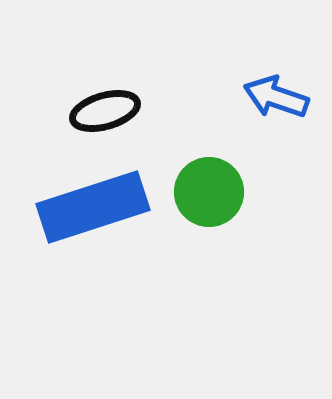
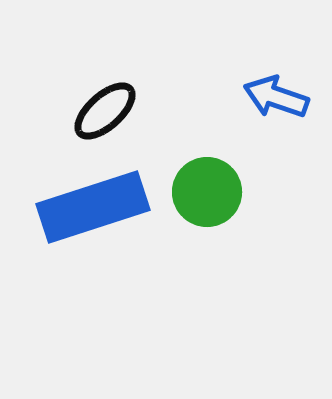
black ellipse: rotated 26 degrees counterclockwise
green circle: moved 2 px left
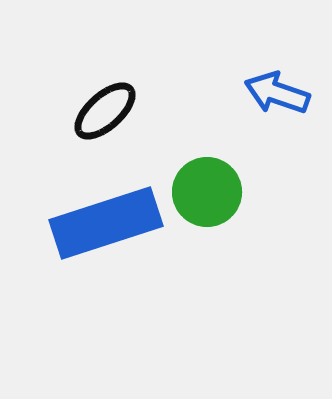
blue arrow: moved 1 px right, 4 px up
blue rectangle: moved 13 px right, 16 px down
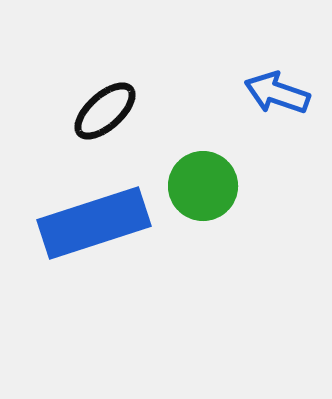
green circle: moved 4 px left, 6 px up
blue rectangle: moved 12 px left
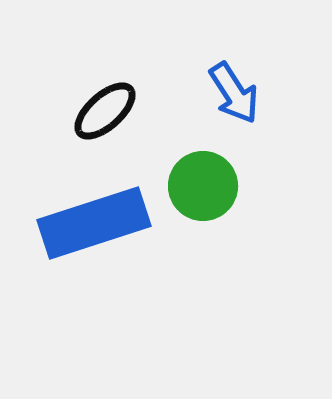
blue arrow: moved 43 px left; rotated 142 degrees counterclockwise
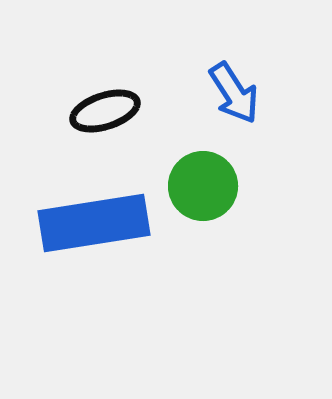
black ellipse: rotated 24 degrees clockwise
blue rectangle: rotated 9 degrees clockwise
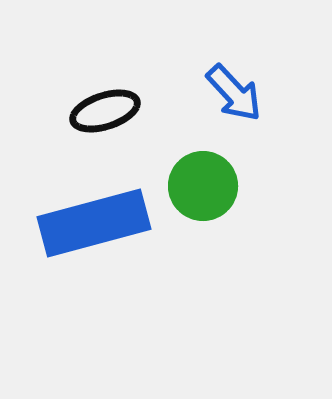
blue arrow: rotated 10 degrees counterclockwise
blue rectangle: rotated 6 degrees counterclockwise
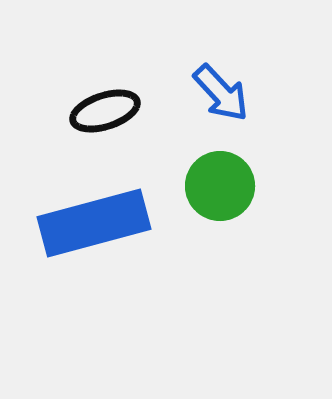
blue arrow: moved 13 px left
green circle: moved 17 px right
